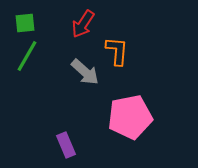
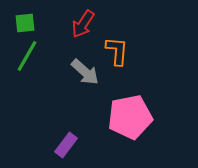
purple rectangle: rotated 60 degrees clockwise
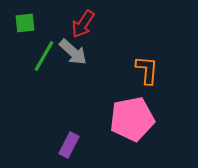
orange L-shape: moved 30 px right, 19 px down
green line: moved 17 px right
gray arrow: moved 12 px left, 20 px up
pink pentagon: moved 2 px right, 2 px down
purple rectangle: moved 3 px right; rotated 10 degrees counterclockwise
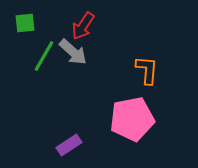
red arrow: moved 2 px down
purple rectangle: rotated 30 degrees clockwise
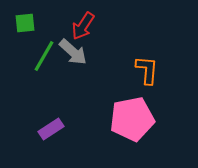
purple rectangle: moved 18 px left, 16 px up
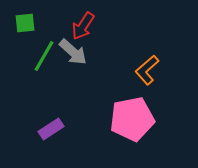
orange L-shape: rotated 136 degrees counterclockwise
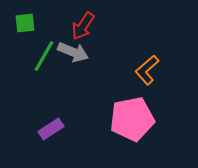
gray arrow: rotated 20 degrees counterclockwise
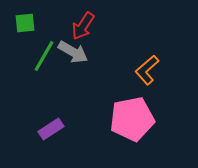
gray arrow: rotated 8 degrees clockwise
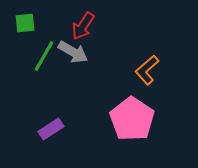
pink pentagon: rotated 27 degrees counterclockwise
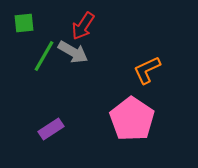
green square: moved 1 px left
orange L-shape: rotated 16 degrees clockwise
